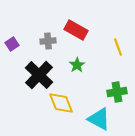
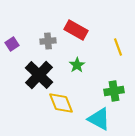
green cross: moved 3 px left, 1 px up
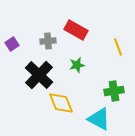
green star: rotated 21 degrees clockwise
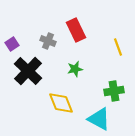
red rectangle: rotated 35 degrees clockwise
gray cross: rotated 28 degrees clockwise
green star: moved 2 px left, 4 px down
black cross: moved 11 px left, 4 px up
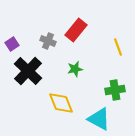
red rectangle: rotated 65 degrees clockwise
green cross: moved 1 px right, 1 px up
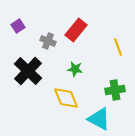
purple square: moved 6 px right, 18 px up
green star: rotated 21 degrees clockwise
yellow diamond: moved 5 px right, 5 px up
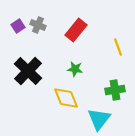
gray cross: moved 10 px left, 16 px up
cyan triangle: rotated 40 degrees clockwise
